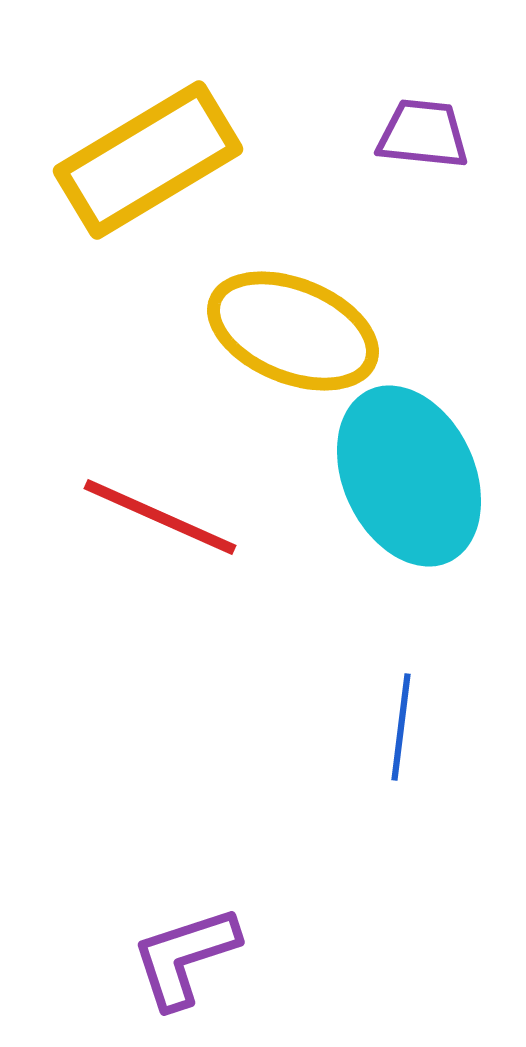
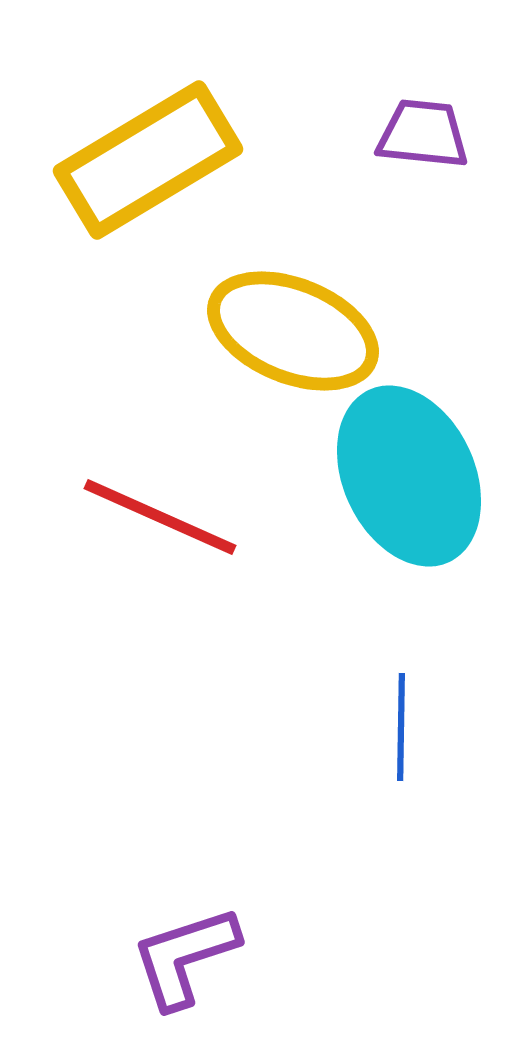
blue line: rotated 6 degrees counterclockwise
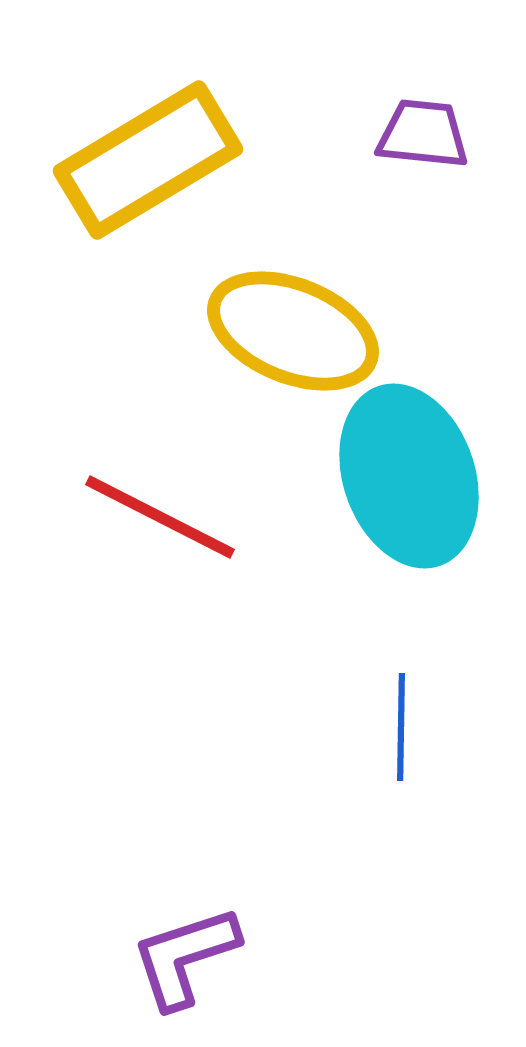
cyan ellipse: rotated 6 degrees clockwise
red line: rotated 3 degrees clockwise
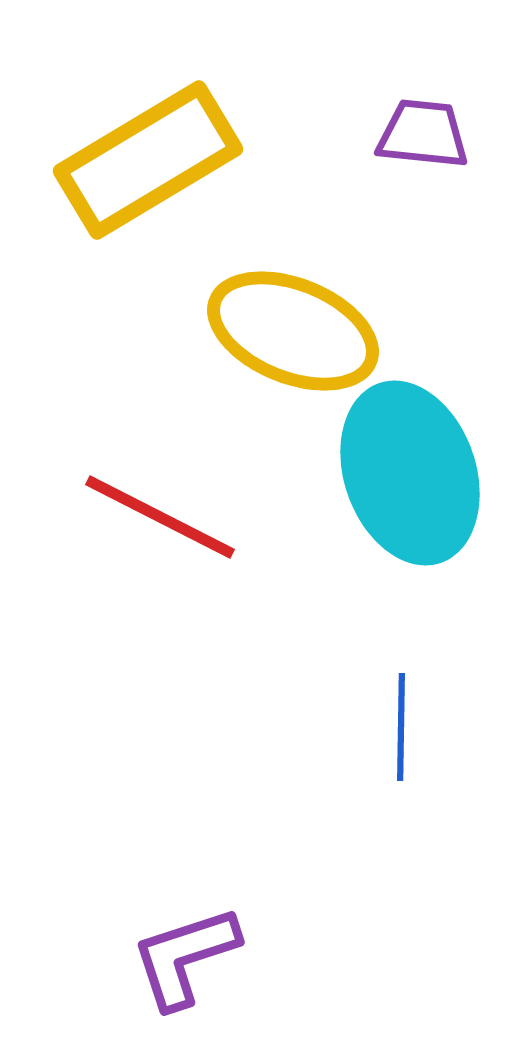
cyan ellipse: moved 1 px right, 3 px up
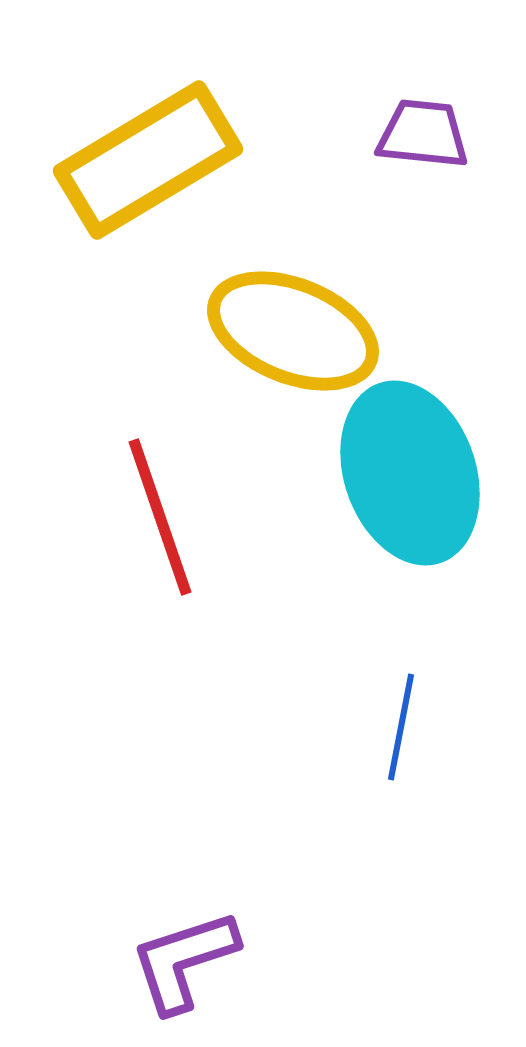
red line: rotated 44 degrees clockwise
blue line: rotated 10 degrees clockwise
purple L-shape: moved 1 px left, 4 px down
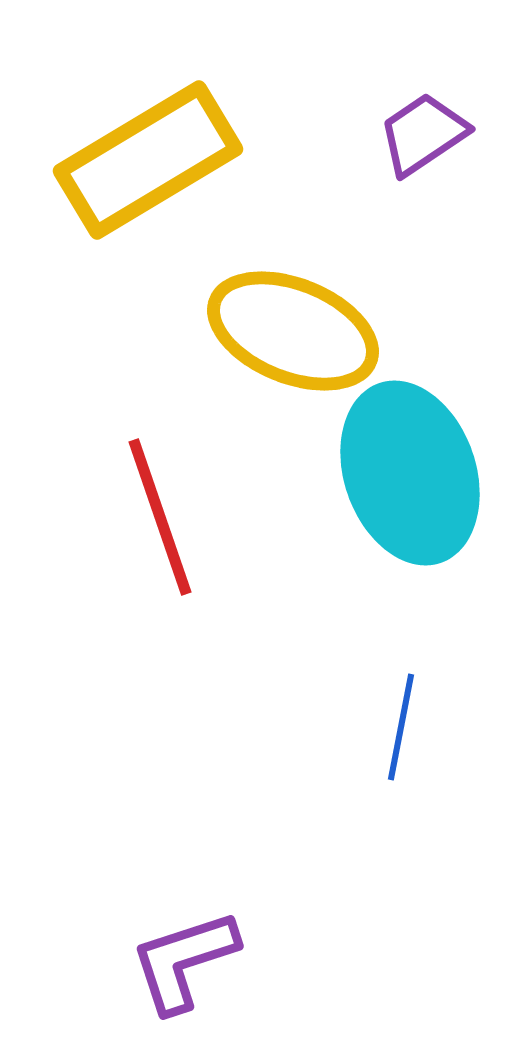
purple trapezoid: rotated 40 degrees counterclockwise
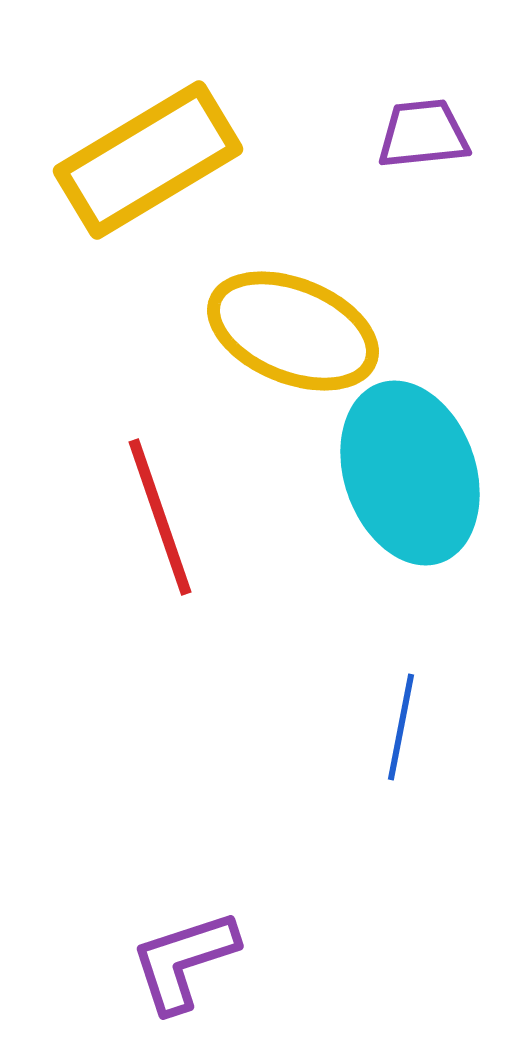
purple trapezoid: rotated 28 degrees clockwise
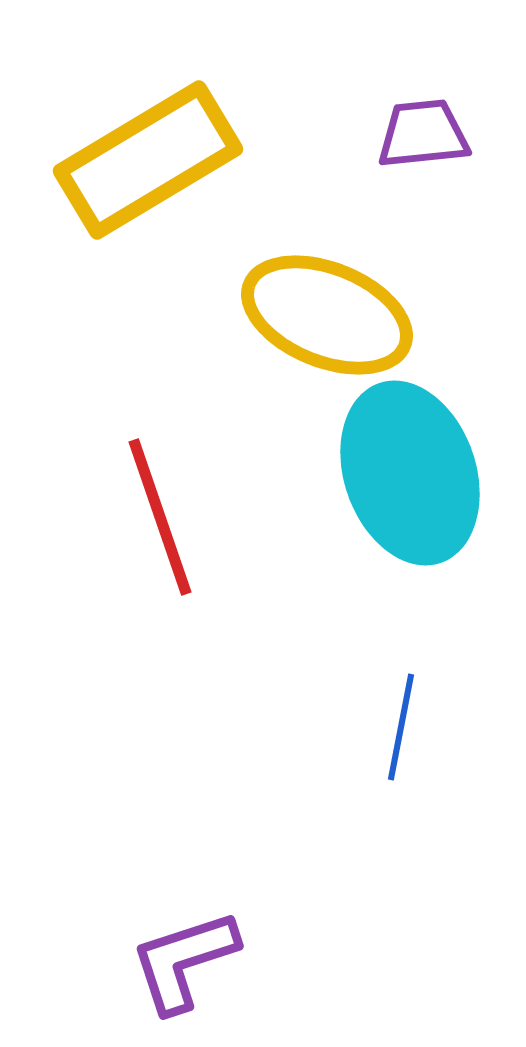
yellow ellipse: moved 34 px right, 16 px up
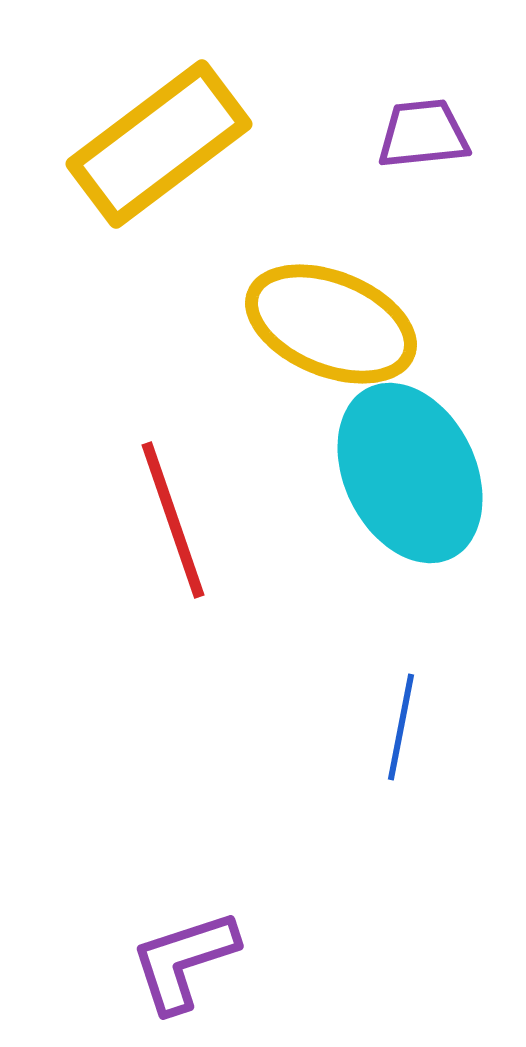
yellow rectangle: moved 11 px right, 16 px up; rotated 6 degrees counterclockwise
yellow ellipse: moved 4 px right, 9 px down
cyan ellipse: rotated 7 degrees counterclockwise
red line: moved 13 px right, 3 px down
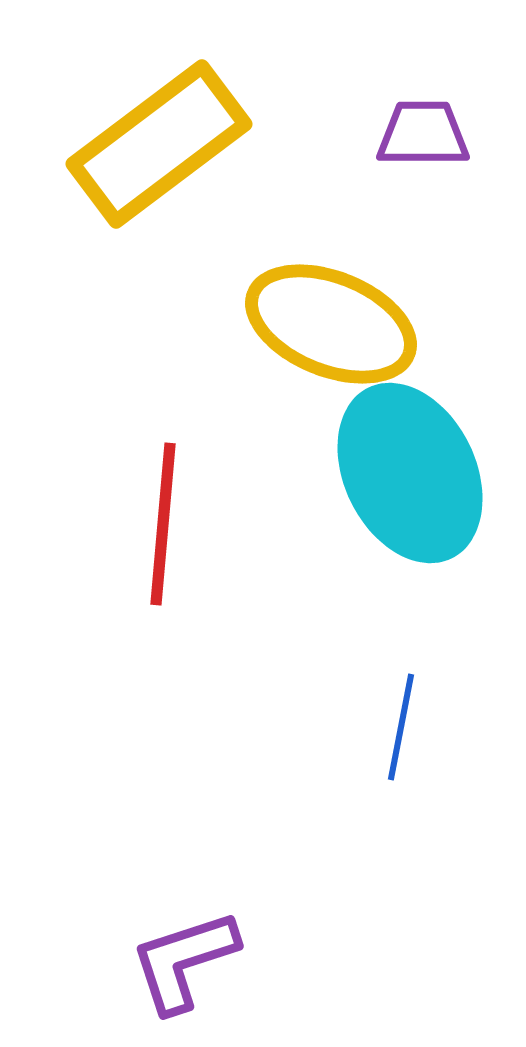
purple trapezoid: rotated 6 degrees clockwise
red line: moved 10 px left, 4 px down; rotated 24 degrees clockwise
